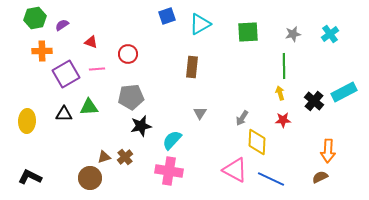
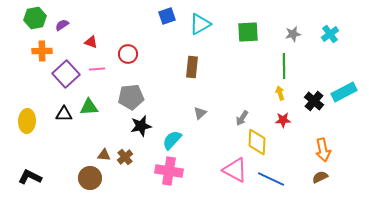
purple square: rotated 12 degrees counterclockwise
gray triangle: rotated 16 degrees clockwise
orange arrow: moved 5 px left, 1 px up; rotated 15 degrees counterclockwise
brown triangle: moved 2 px up; rotated 24 degrees clockwise
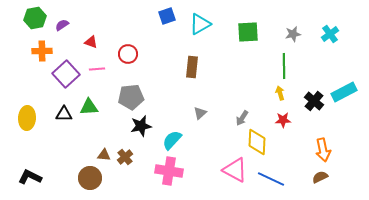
yellow ellipse: moved 3 px up
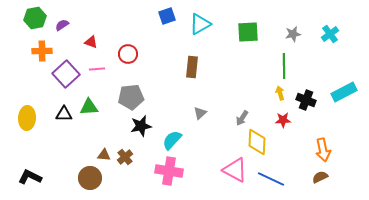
black cross: moved 8 px left, 1 px up; rotated 18 degrees counterclockwise
